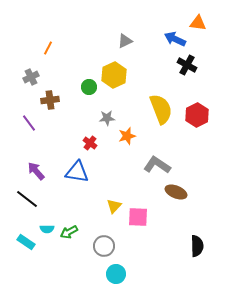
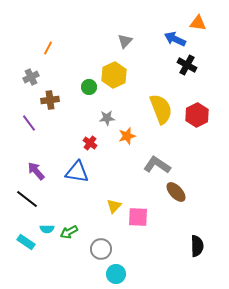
gray triangle: rotated 21 degrees counterclockwise
brown ellipse: rotated 25 degrees clockwise
gray circle: moved 3 px left, 3 px down
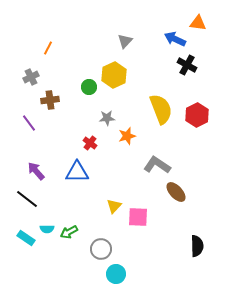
blue triangle: rotated 10 degrees counterclockwise
cyan rectangle: moved 4 px up
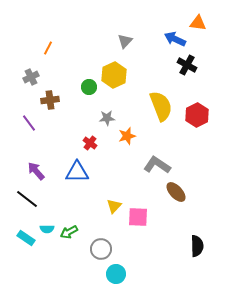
yellow semicircle: moved 3 px up
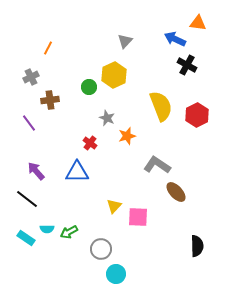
gray star: rotated 28 degrees clockwise
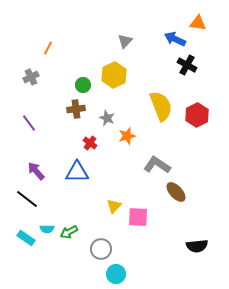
green circle: moved 6 px left, 2 px up
brown cross: moved 26 px right, 9 px down
black semicircle: rotated 85 degrees clockwise
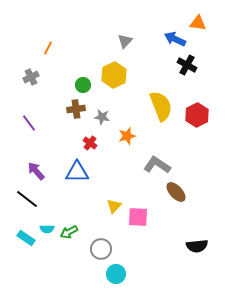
gray star: moved 5 px left, 1 px up; rotated 14 degrees counterclockwise
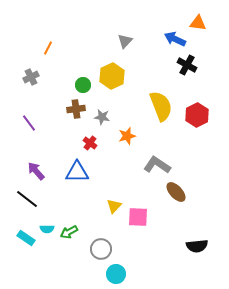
yellow hexagon: moved 2 px left, 1 px down
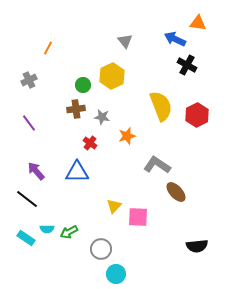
gray triangle: rotated 21 degrees counterclockwise
gray cross: moved 2 px left, 3 px down
